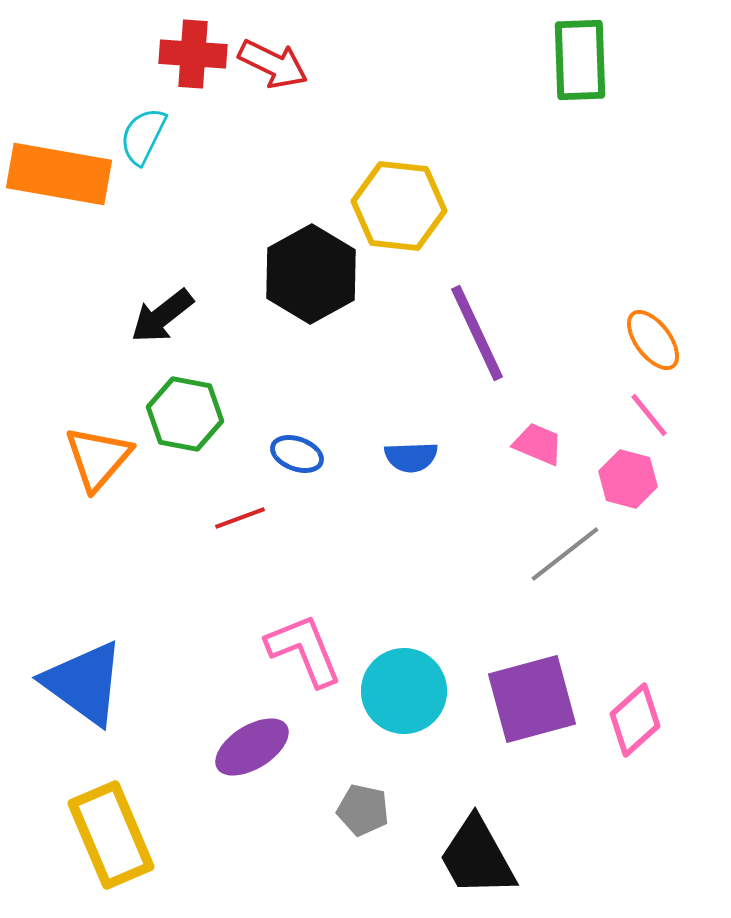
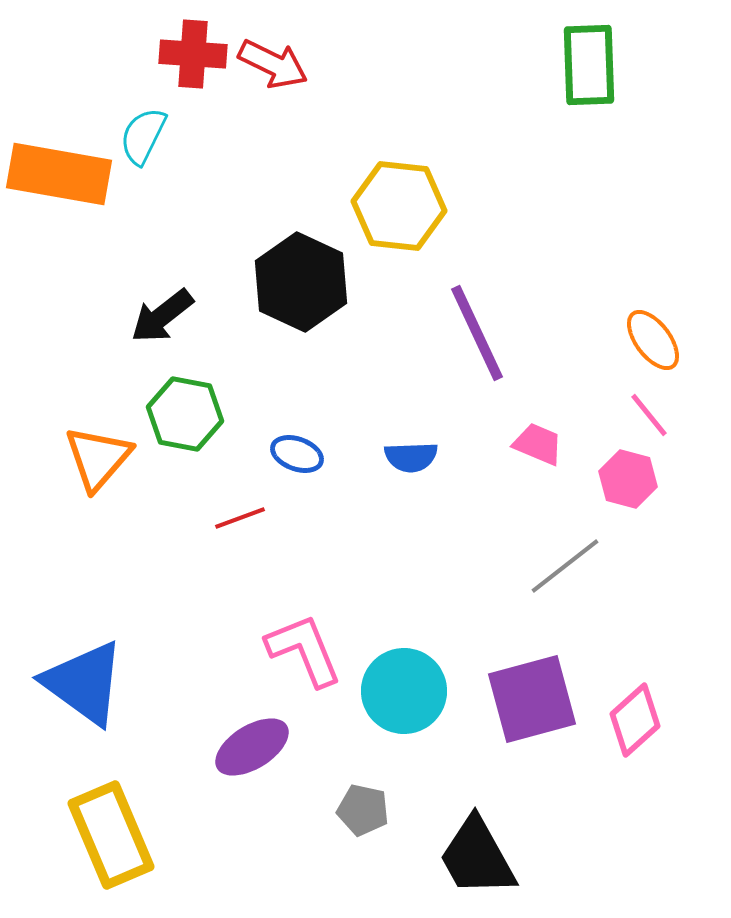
green rectangle: moved 9 px right, 5 px down
black hexagon: moved 10 px left, 8 px down; rotated 6 degrees counterclockwise
gray line: moved 12 px down
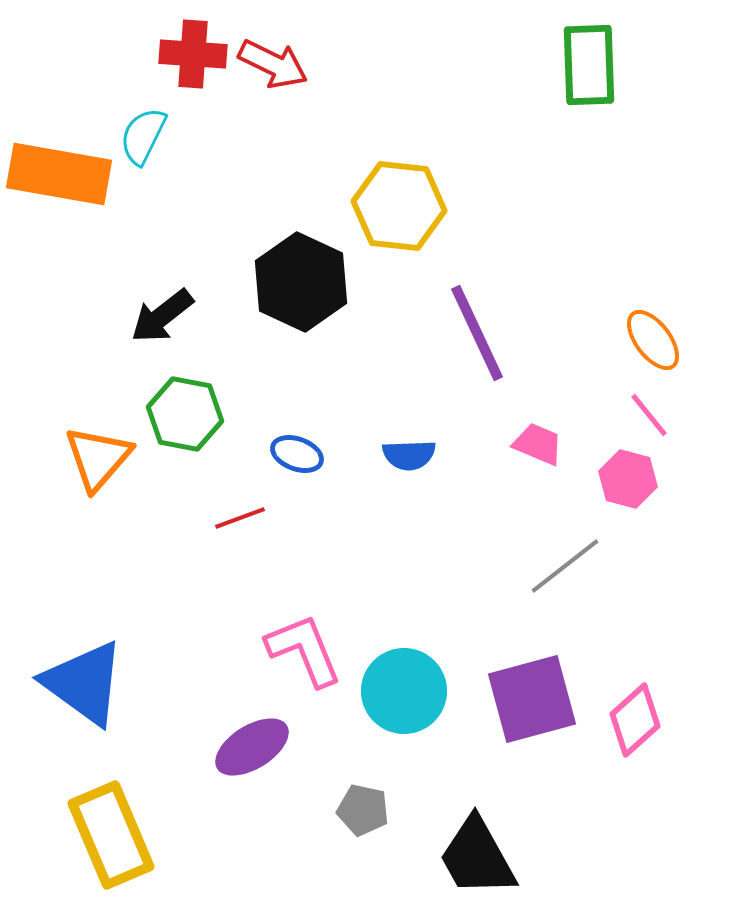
blue semicircle: moved 2 px left, 2 px up
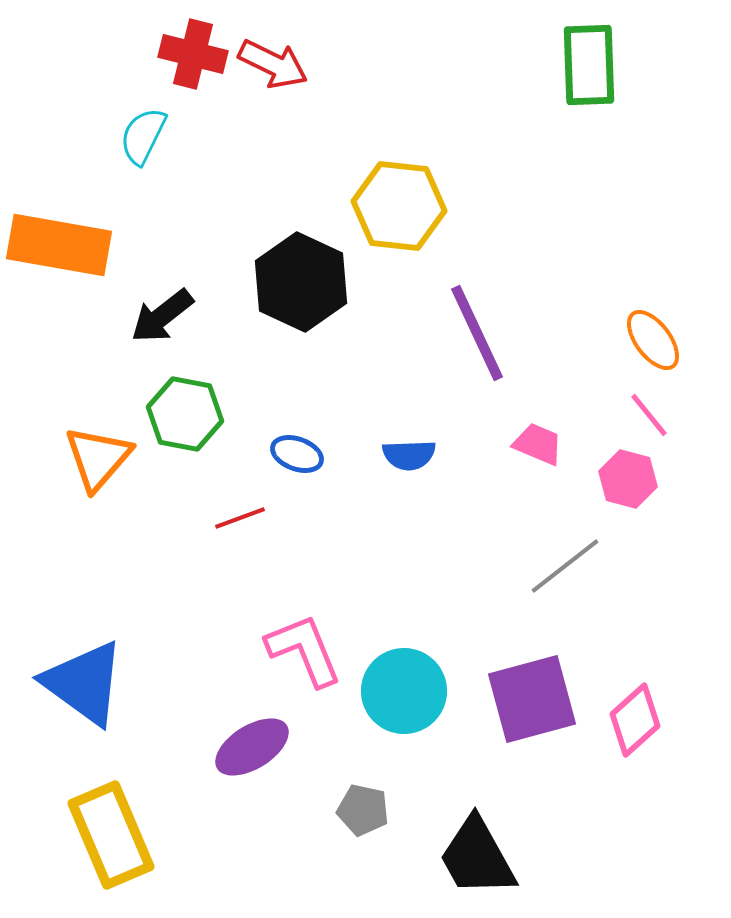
red cross: rotated 10 degrees clockwise
orange rectangle: moved 71 px down
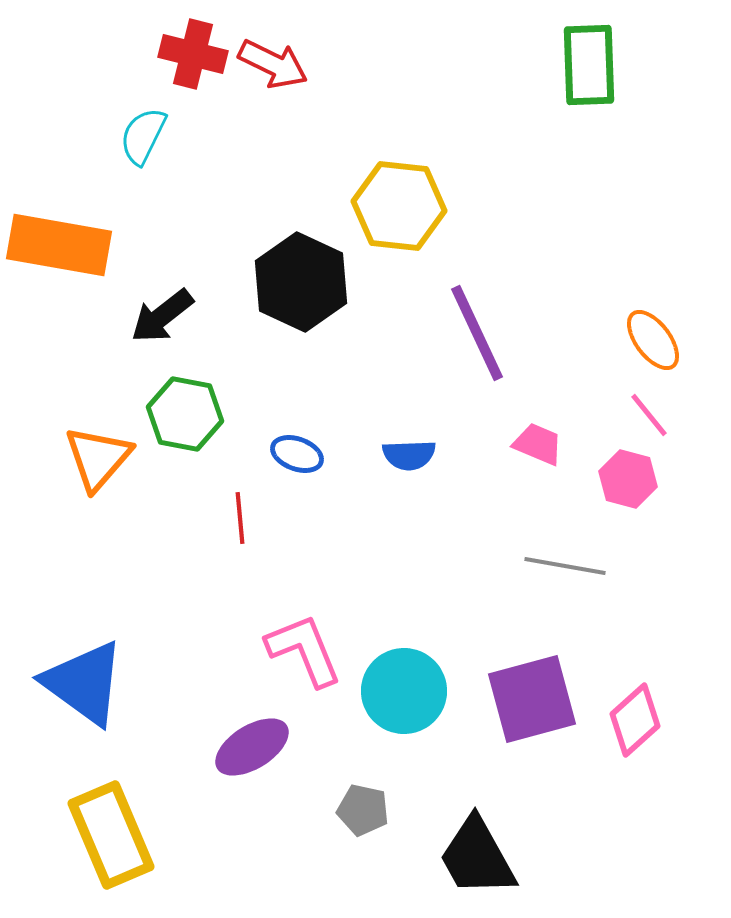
red line: rotated 75 degrees counterclockwise
gray line: rotated 48 degrees clockwise
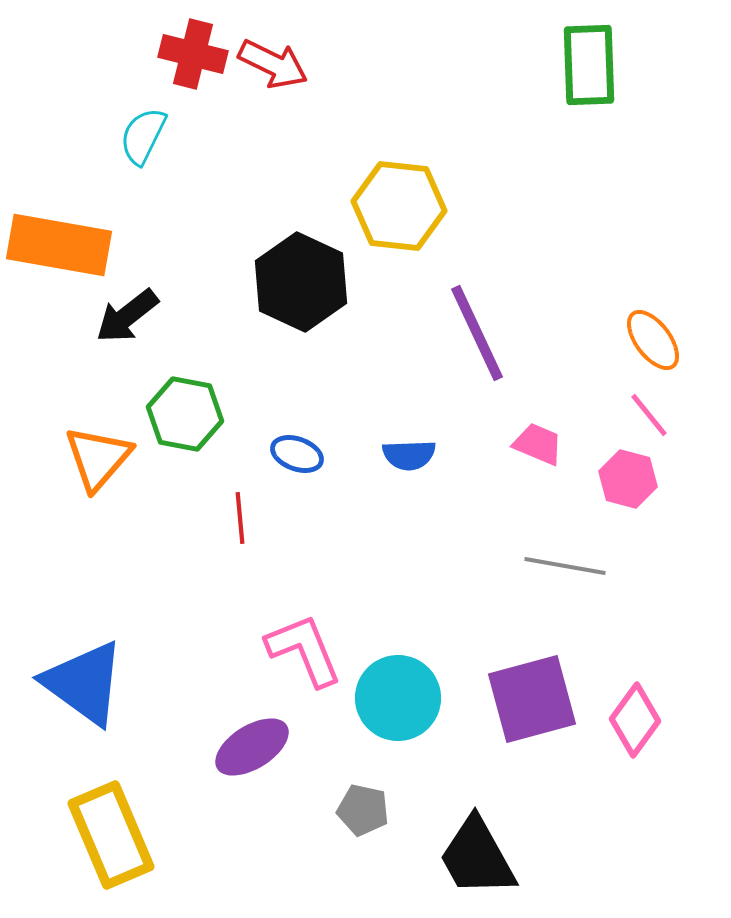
black arrow: moved 35 px left
cyan circle: moved 6 px left, 7 px down
pink diamond: rotated 12 degrees counterclockwise
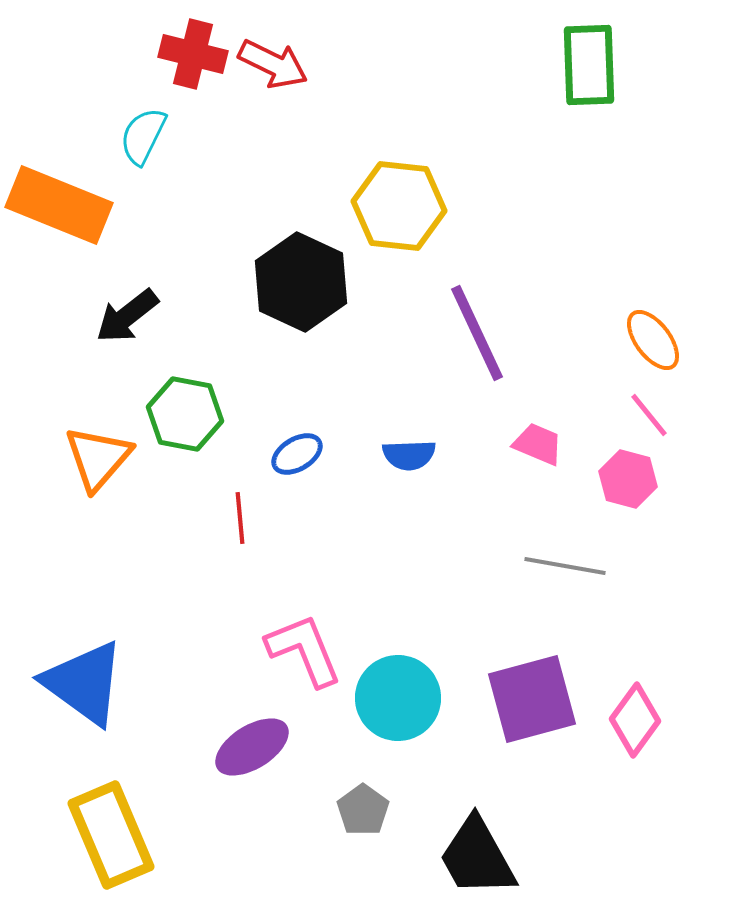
orange rectangle: moved 40 px up; rotated 12 degrees clockwise
blue ellipse: rotated 51 degrees counterclockwise
gray pentagon: rotated 24 degrees clockwise
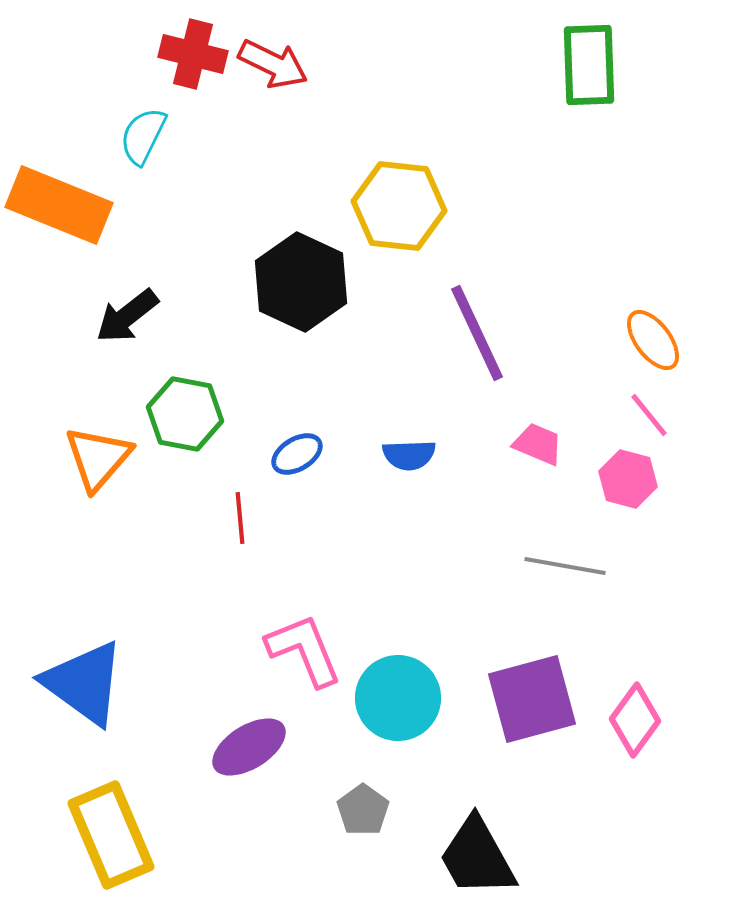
purple ellipse: moved 3 px left
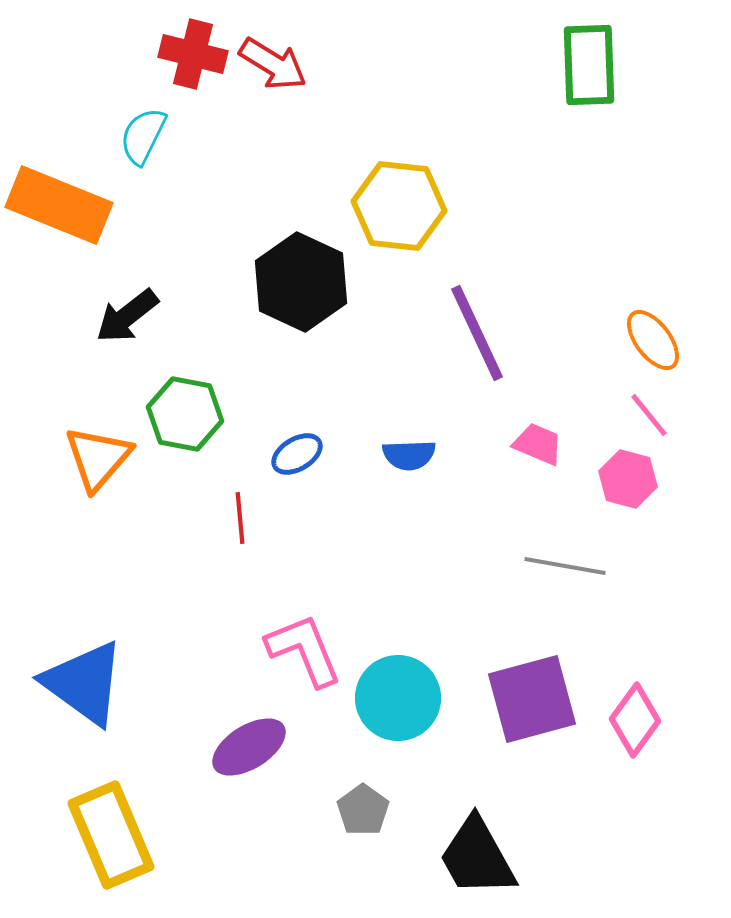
red arrow: rotated 6 degrees clockwise
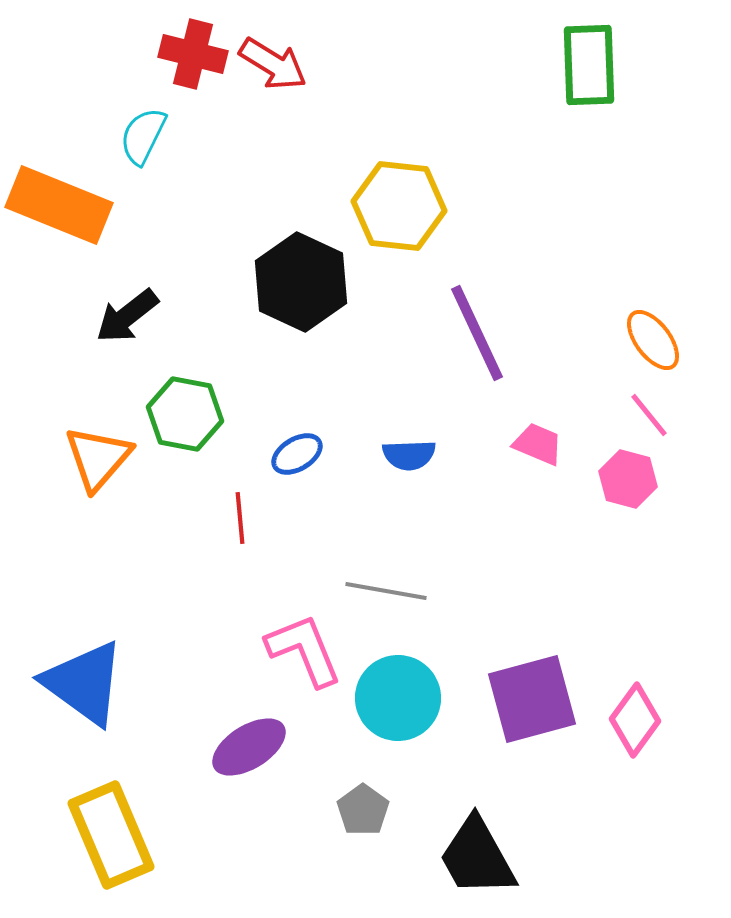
gray line: moved 179 px left, 25 px down
